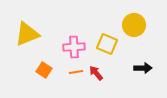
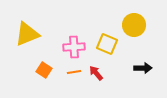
orange line: moved 2 px left
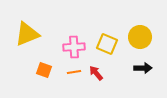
yellow circle: moved 6 px right, 12 px down
orange square: rotated 14 degrees counterclockwise
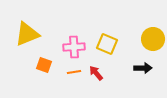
yellow circle: moved 13 px right, 2 px down
orange square: moved 5 px up
